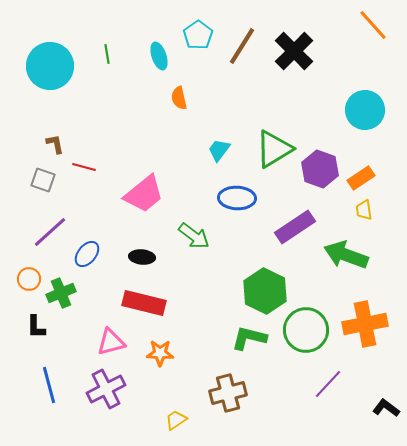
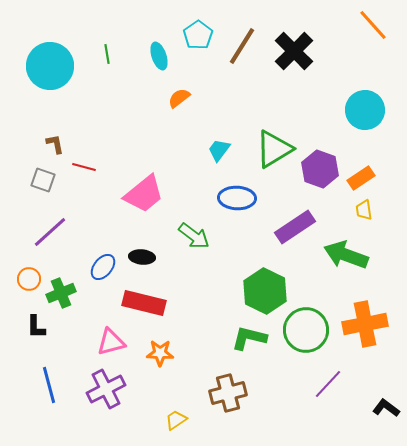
orange semicircle at (179, 98): rotated 65 degrees clockwise
blue ellipse at (87, 254): moved 16 px right, 13 px down
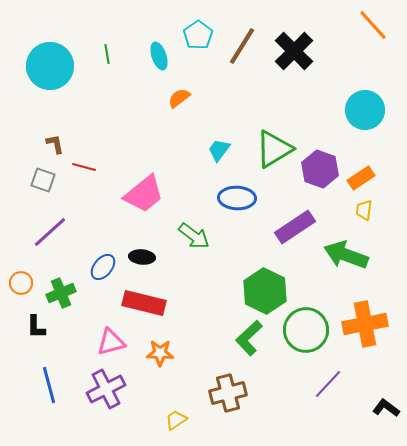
yellow trapezoid at (364, 210): rotated 15 degrees clockwise
orange circle at (29, 279): moved 8 px left, 4 px down
green L-shape at (249, 338): rotated 57 degrees counterclockwise
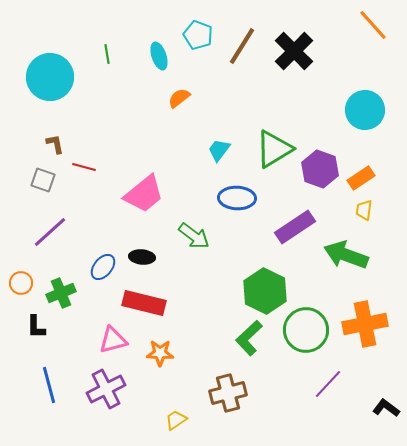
cyan pentagon at (198, 35): rotated 16 degrees counterclockwise
cyan circle at (50, 66): moved 11 px down
pink triangle at (111, 342): moved 2 px right, 2 px up
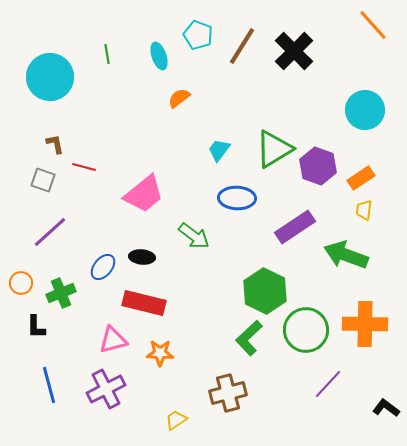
purple hexagon at (320, 169): moved 2 px left, 3 px up
orange cross at (365, 324): rotated 12 degrees clockwise
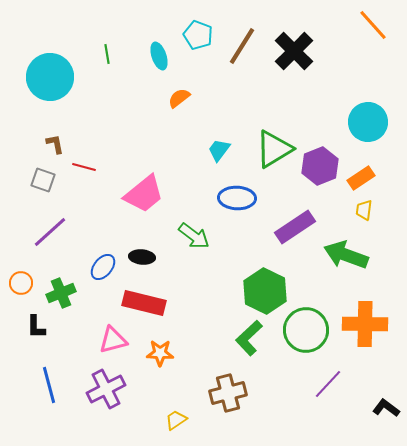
cyan circle at (365, 110): moved 3 px right, 12 px down
purple hexagon at (318, 166): moved 2 px right; rotated 18 degrees clockwise
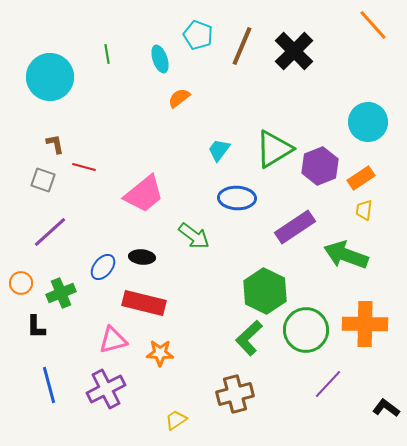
brown line at (242, 46): rotated 9 degrees counterclockwise
cyan ellipse at (159, 56): moved 1 px right, 3 px down
brown cross at (228, 393): moved 7 px right, 1 px down
